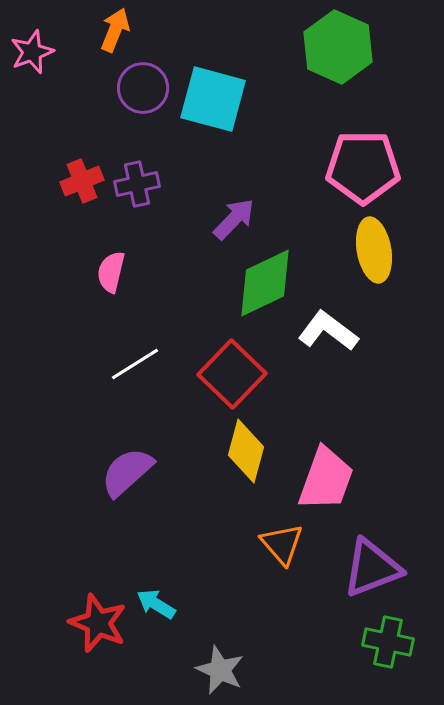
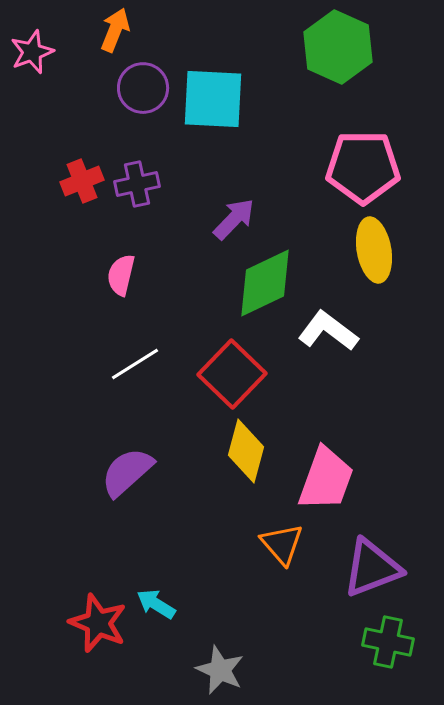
cyan square: rotated 12 degrees counterclockwise
pink semicircle: moved 10 px right, 3 px down
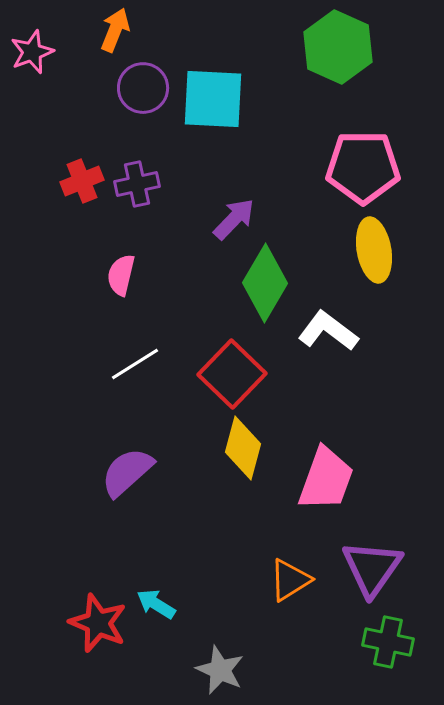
green diamond: rotated 34 degrees counterclockwise
yellow diamond: moved 3 px left, 3 px up
orange triangle: moved 8 px right, 36 px down; rotated 39 degrees clockwise
purple triangle: rotated 34 degrees counterclockwise
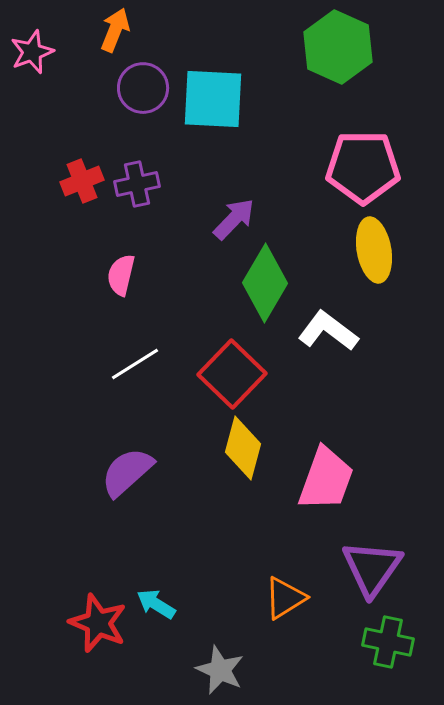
orange triangle: moved 5 px left, 18 px down
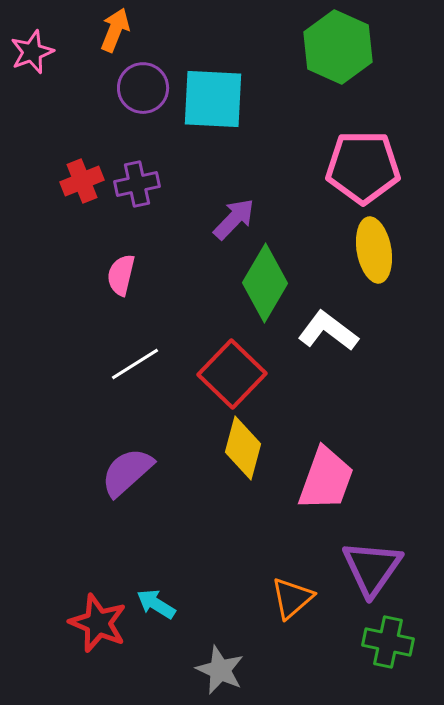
orange triangle: moved 7 px right; rotated 9 degrees counterclockwise
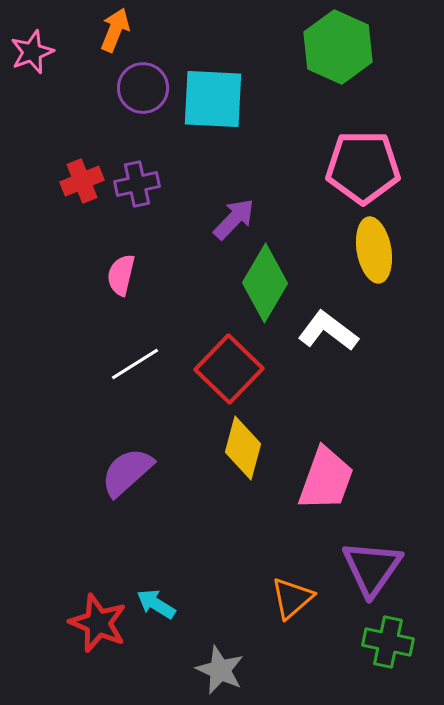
red square: moved 3 px left, 5 px up
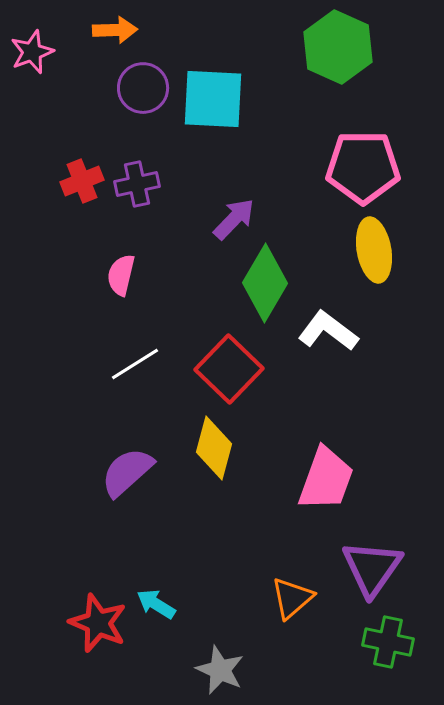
orange arrow: rotated 66 degrees clockwise
yellow diamond: moved 29 px left
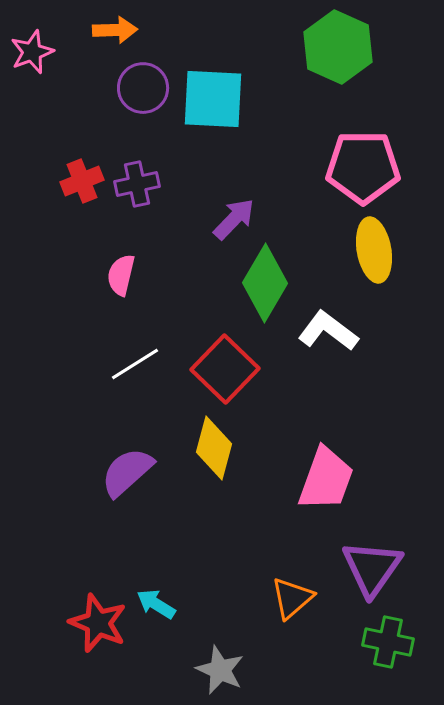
red square: moved 4 px left
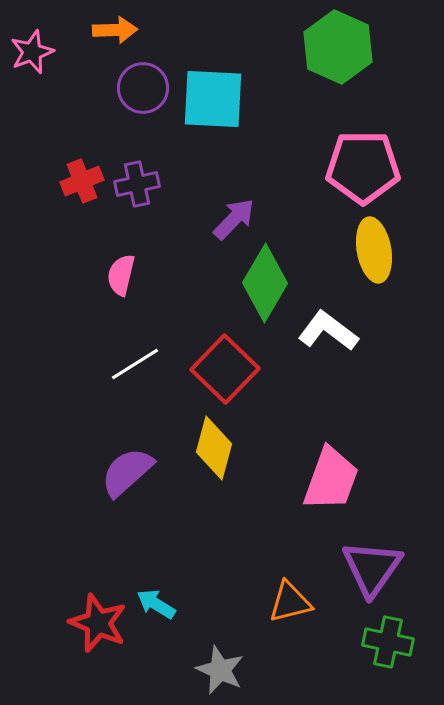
pink trapezoid: moved 5 px right
orange triangle: moved 2 px left, 4 px down; rotated 27 degrees clockwise
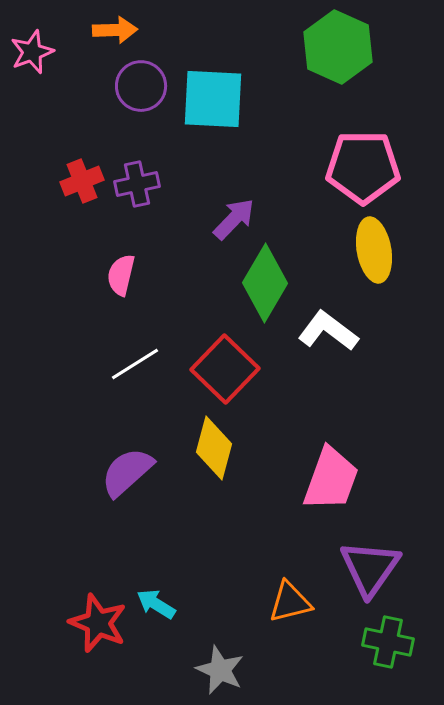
purple circle: moved 2 px left, 2 px up
purple triangle: moved 2 px left
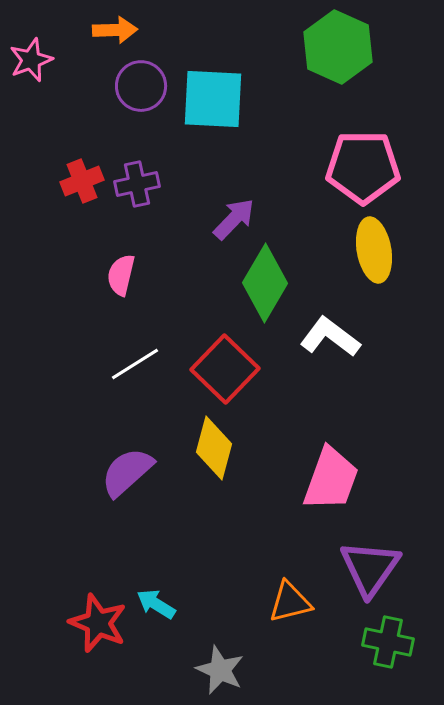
pink star: moved 1 px left, 8 px down
white L-shape: moved 2 px right, 6 px down
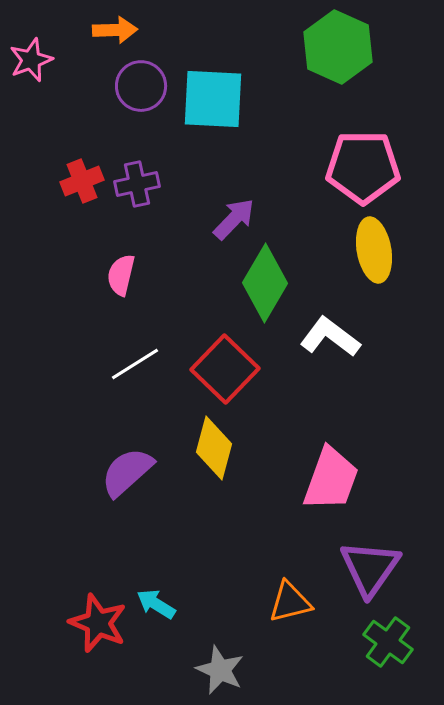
green cross: rotated 24 degrees clockwise
